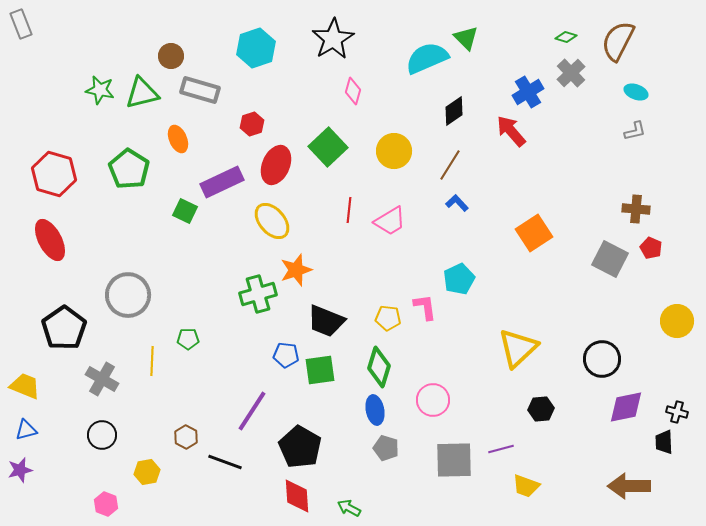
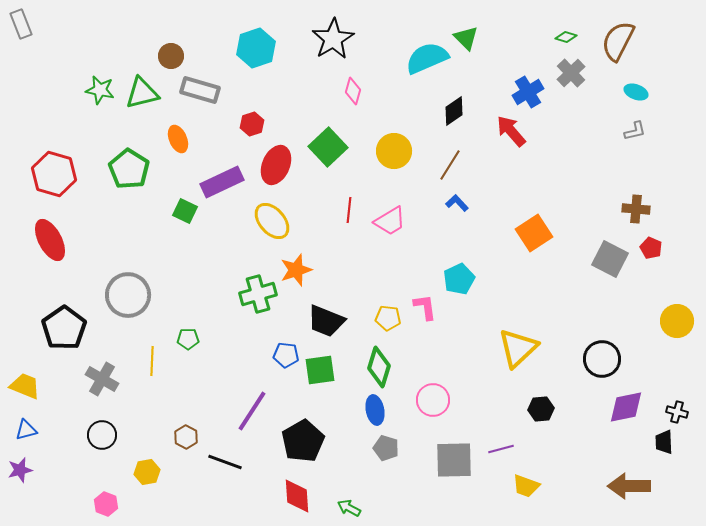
black pentagon at (300, 447): moved 3 px right, 6 px up; rotated 12 degrees clockwise
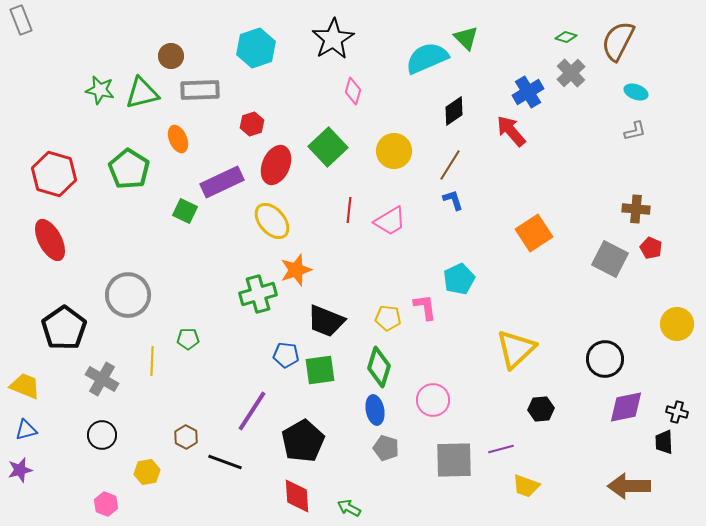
gray rectangle at (21, 24): moved 4 px up
gray rectangle at (200, 90): rotated 18 degrees counterclockwise
blue L-shape at (457, 203): moved 4 px left, 3 px up; rotated 25 degrees clockwise
yellow circle at (677, 321): moved 3 px down
yellow triangle at (518, 348): moved 2 px left, 1 px down
black circle at (602, 359): moved 3 px right
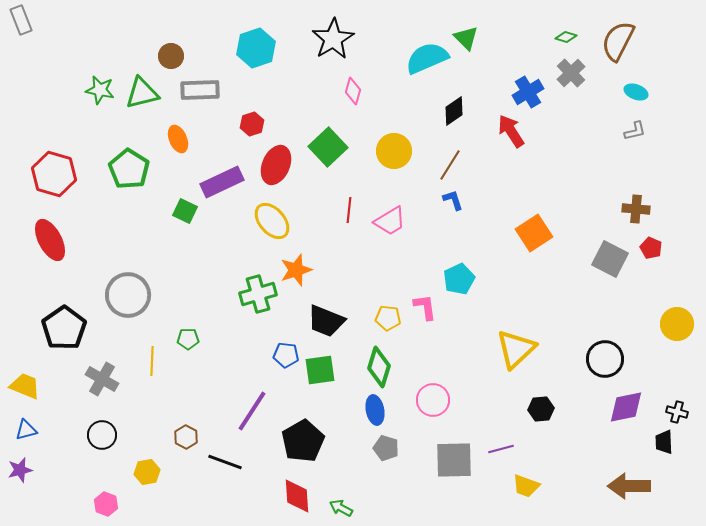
red arrow at (511, 131): rotated 8 degrees clockwise
green arrow at (349, 508): moved 8 px left
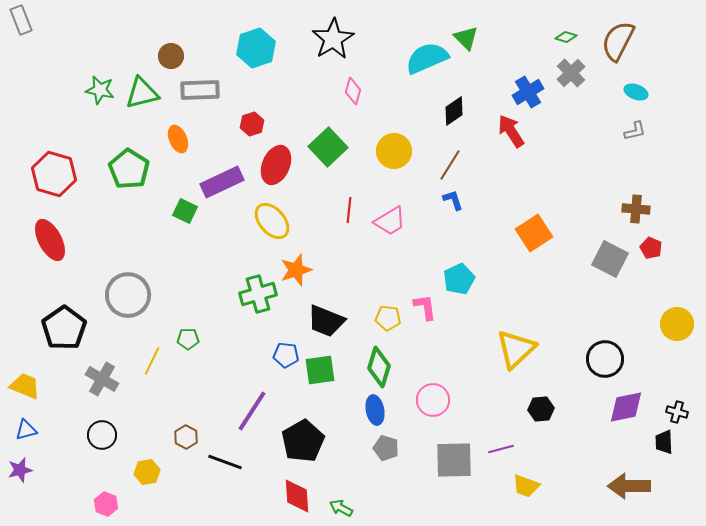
yellow line at (152, 361): rotated 24 degrees clockwise
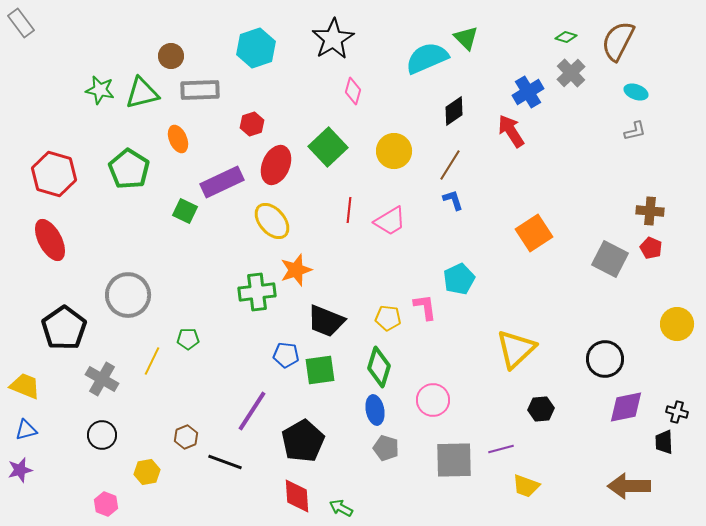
gray rectangle at (21, 20): moved 3 px down; rotated 16 degrees counterclockwise
brown cross at (636, 209): moved 14 px right, 2 px down
green cross at (258, 294): moved 1 px left, 2 px up; rotated 9 degrees clockwise
brown hexagon at (186, 437): rotated 10 degrees clockwise
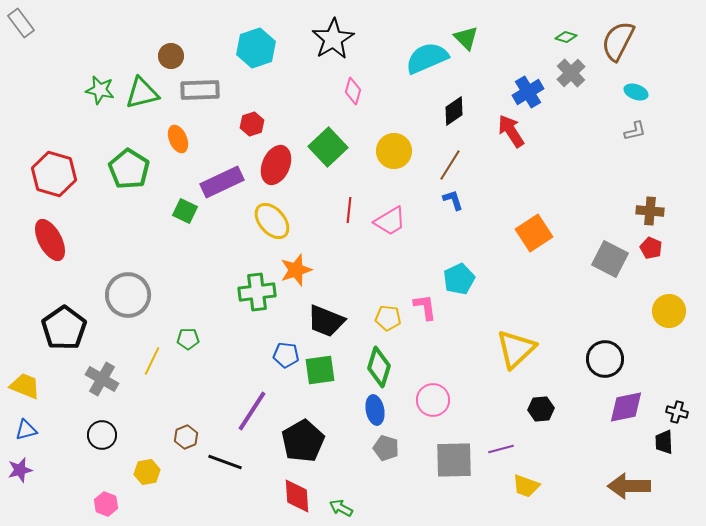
yellow circle at (677, 324): moved 8 px left, 13 px up
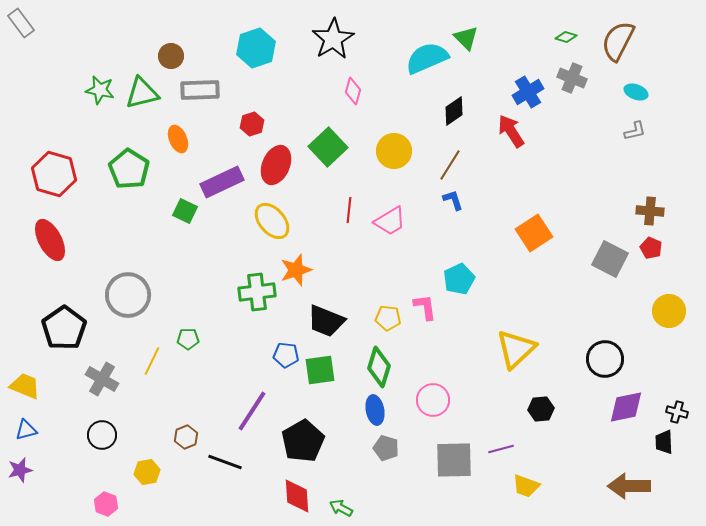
gray cross at (571, 73): moved 1 px right, 5 px down; rotated 24 degrees counterclockwise
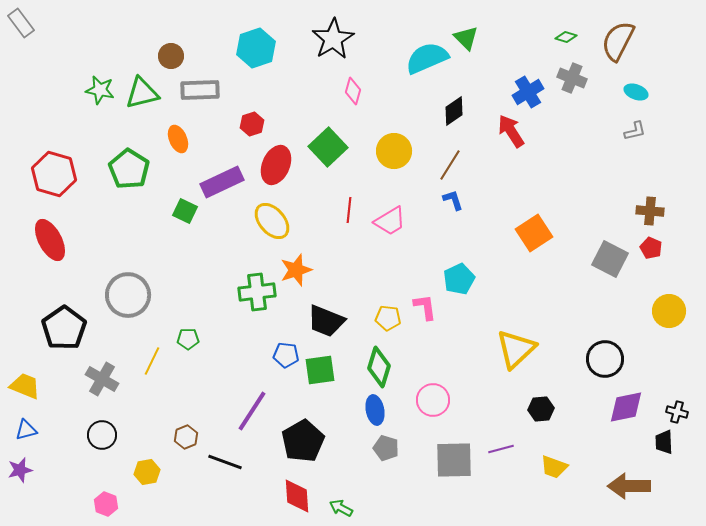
yellow trapezoid at (526, 486): moved 28 px right, 19 px up
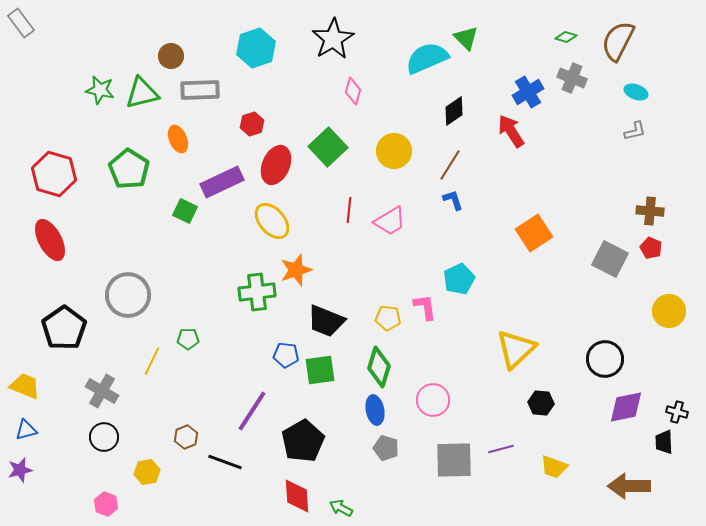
gray cross at (102, 379): moved 12 px down
black hexagon at (541, 409): moved 6 px up; rotated 10 degrees clockwise
black circle at (102, 435): moved 2 px right, 2 px down
